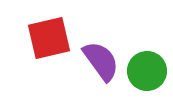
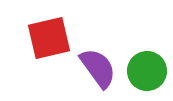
purple semicircle: moved 3 px left, 7 px down
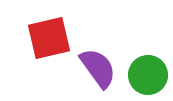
green circle: moved 1 px right, 4 px down
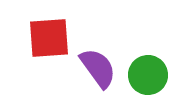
red square: rotated 9 degrees clockwise
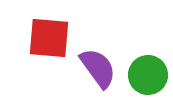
red square: rotated 9 degrees clockwise
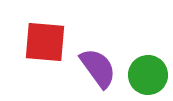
red square: moved 4 px left, 4 px down
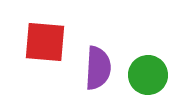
purple semicircle: rotated 39 degrees clockwise
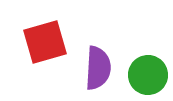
red square: rotated 21 degrees counterclockwise
